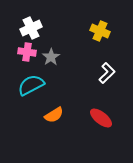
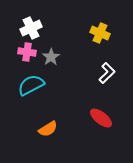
yellow cross: moved 2 px down
orange semicircle: moved 6 px left, 14 px down
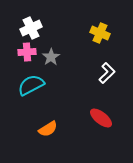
pink cross: rotated 12 degrees counterclockwise
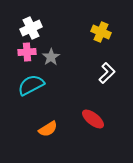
yellow cross: moved 1 px right, 1 px up
red ellipse: moved 8 px left, 1 px down
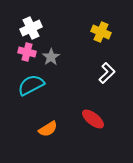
pink cross: rotated 18 degrees clockwise
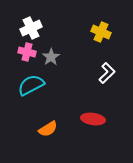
red ellipse: rotated 30 degrees counterclockwise
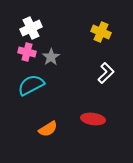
white L-shape: moved 1 px left
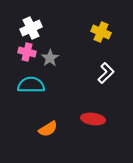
gray star: moved 1 px left, 1 px down
cyan semicircle: rotated 28 degrees clockwise
